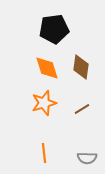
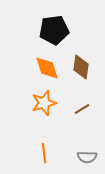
black pentagon: moved 1 px down
gray semicircle: moved 1 px up
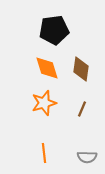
brown diamond: moved 2 px down
brown line: rotated 35 degrees counterclockwise
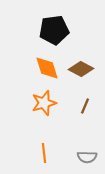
brown diamond: rotated 70 degrees counterclockwise
brown line: moved 3 px right, 3 px up
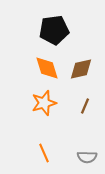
brown diamond: rotated 40 degrees counterclockwise
orange line: rotated 18 degrees counterclockwise
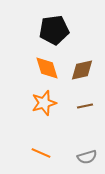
brown diamond: moved 1 px right, 1 px down
brown line: rotated 56 degrees clockwise
orange line: moved 3 px left; rotated 42 degrees counterclockwise
gray semicircle: rotated 18 degrees counterclockwise
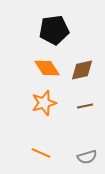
orange diamond: rotated 16 degrees counterclockwise
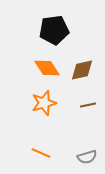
brown line: moved 3 px right, 1 px up
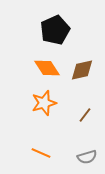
black pentagon: moved 1 px right; rotated 16 degrees counterclockwise
brown line: moved 3 px left, 10 px down; rotated 42 degrees counterclockwise
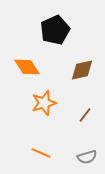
orange diamond: moved 20 px left, 1 px up
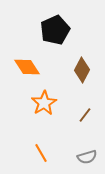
brown diamond: rotated 50 degrees counterclockwise
orange star: rotated 15 degrees counterclockwise
orange line: rotated 36 degrees clockwise
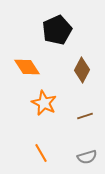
black pentagon: moved 2 px right
orange star: rotated 15 degrees counterclockwise
brown line: moved 1 px down; rotated 35 degrees clockwise
